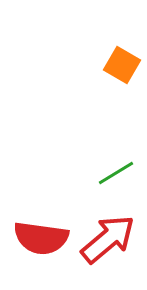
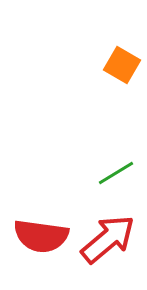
red semicircle: moved 2 px up
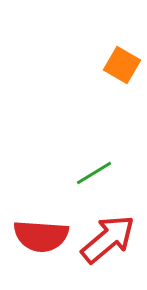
green line: moved 22 px left
red semicircle: rotated 4 degrees counterclockwise
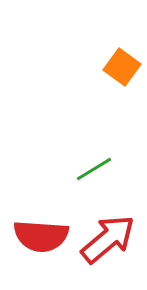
orange square: moved 2 px down; rotated 6 degrees clockwise
green line: moved 4 px up
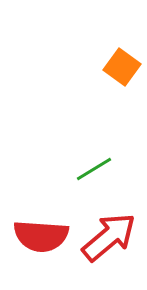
red arrow: moved 1 px right, 2 px up
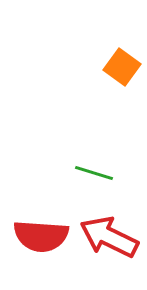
green line: moved 4 px down; rotated 48 degrees clockwise
red arrow: rotated 114 degrees counterclockwise
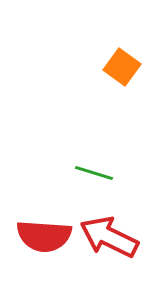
red semicircle: moved 3 px right
